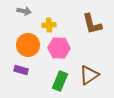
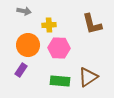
purple rectangle: rotated 72 degrees counterclockwise
brown triangle: moved 1 px left, 2 px down
green rectangle: rotated 72 degrees clockwise
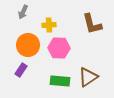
gray arrow: moved 1 px left, 1 px down; rotated 104 degrees clockwise
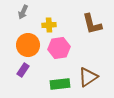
pink hexagon: rotated 10 degrees counterclockwise
purple rectangle: moved 2 px right
green rectangle: moved 3 px down; rotated 12 degrees counterclockwise
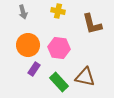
gray arrow: rotated 40 degrees counterclockwise
yellow cross: moved 9 px right, 14 px up; rotated 16 degrees clockwise
pink hexagon: rotated 15 degrees clockwise
purple rectangle: moved 11 px right, 1 px up
brown triangle: moved 3 px left; rotated 45 degrees clockwise
green rectangle: moved 1 px left, 2 px up; rotated 54 degrees clockwise
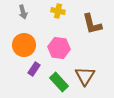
orange circle: moved 4 px left
brown triangle: moved 1 px up; rotated 50 degrees clockwise
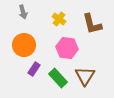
yellow cross: moved 1 px right, 8 px down; rotated 24 degrees clockwise
pink hexagon: moved 8 px right
green rectangle: moved 1 px left, 4 px up
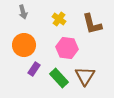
green rectangle: moved 1 px right
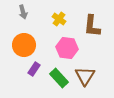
brown L-shape: moved 2 px down; rotated 20 degrees clockwise
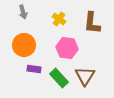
brown L-shape: moved 3 px up
purple rectangle: rotated 64 degrees clockwise
